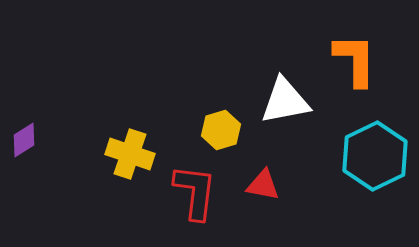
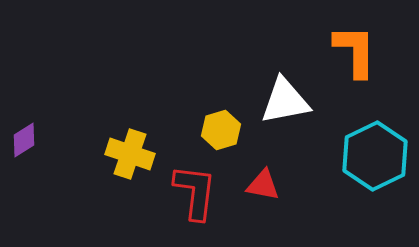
orange L-shape: moved 9 px up
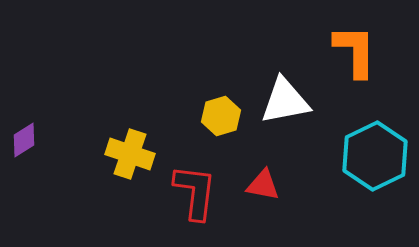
yellow hexagon: moved 14 px up
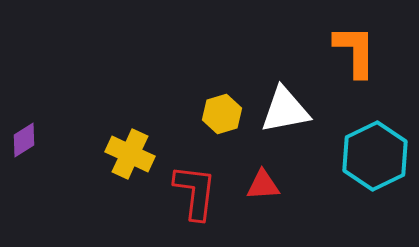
white triangle: moved 9 px down
yellow hexagon: moved 1 px right, 2 px up
yellow cross: rotated 6 degrees clockwise
red triangle: rotated 15 degrees counterclockwise
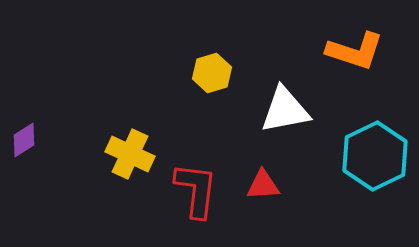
orange L-shape: rotated 108 degrees clockwise
yellow hexagon: moved 10 px left, 41 px up
red L-shape: moved 1 px right, 2 px up
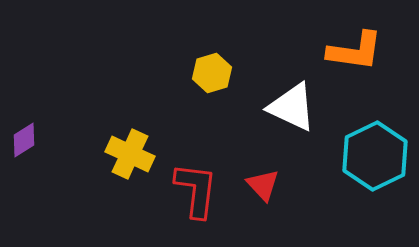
orange L-shape: rotated 10 degrees counterclockwise
white triangle: moved 7 px right, 3 px up; rotated 36 degrees clockwise
red triangle: rotated 51 degrees clockwise
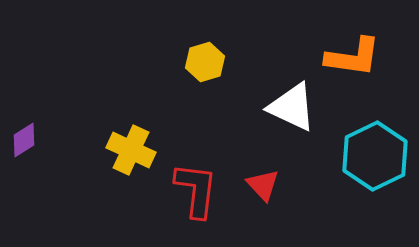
orange L-shape: moved 2 px left, 6 px down
yellow hexagon: moved 7 px left, 11 px up
yellow cross: moved 1 px right, 4 px up
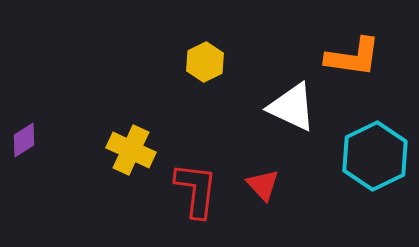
yellow hexagon: rotated 9 degrees counterclockwise
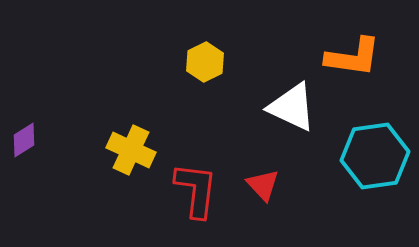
cyan hexagon: rotated 18 degrees clockwise
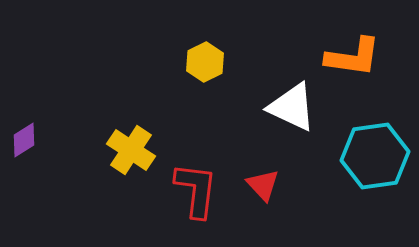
yellow cross: rotated 9 degrees clockwise
